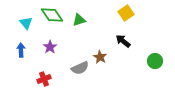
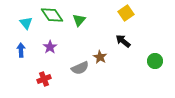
green triangle: rotated 32 degrees counterclockwise
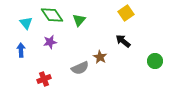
purple star: moved 5 px up; rotated 24 degrees clockwise
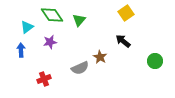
cyan triangle: moved 1 px right, 4 px down; rotated 32 degrees clockwise
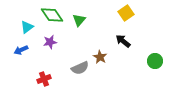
blue arrow: rotated 112 degrees counterclockwise
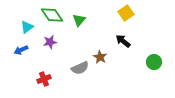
green circle: moved 1 px left, 1 px down
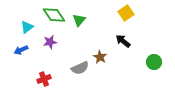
green diamond: moved 2 px right
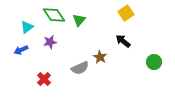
red cross: rotated 24 degrees counterclockwise
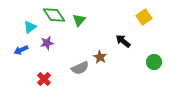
yellow square: moved 18 px right, 4 px down
cyan triangle: moved 3 px right
purple star: moved 3 px left, 1 px down
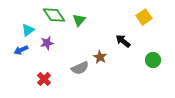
cyan triangle: moved 2 px left, 3 px down
green circle: moved 1 px left, 2 px up
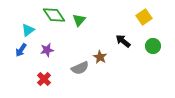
purple star: moved 7 px down
blue arrow: rotated 32 degrees counterclockwise
green circle: moved 14 px up
